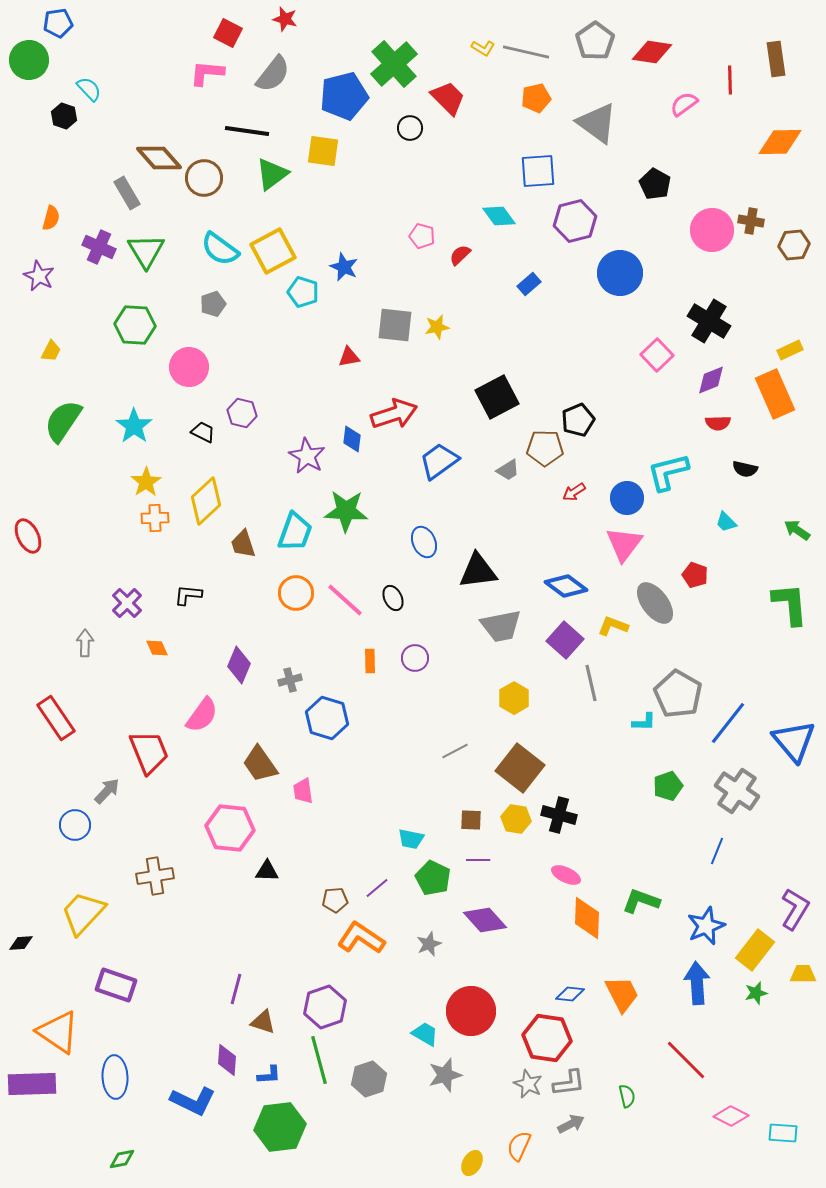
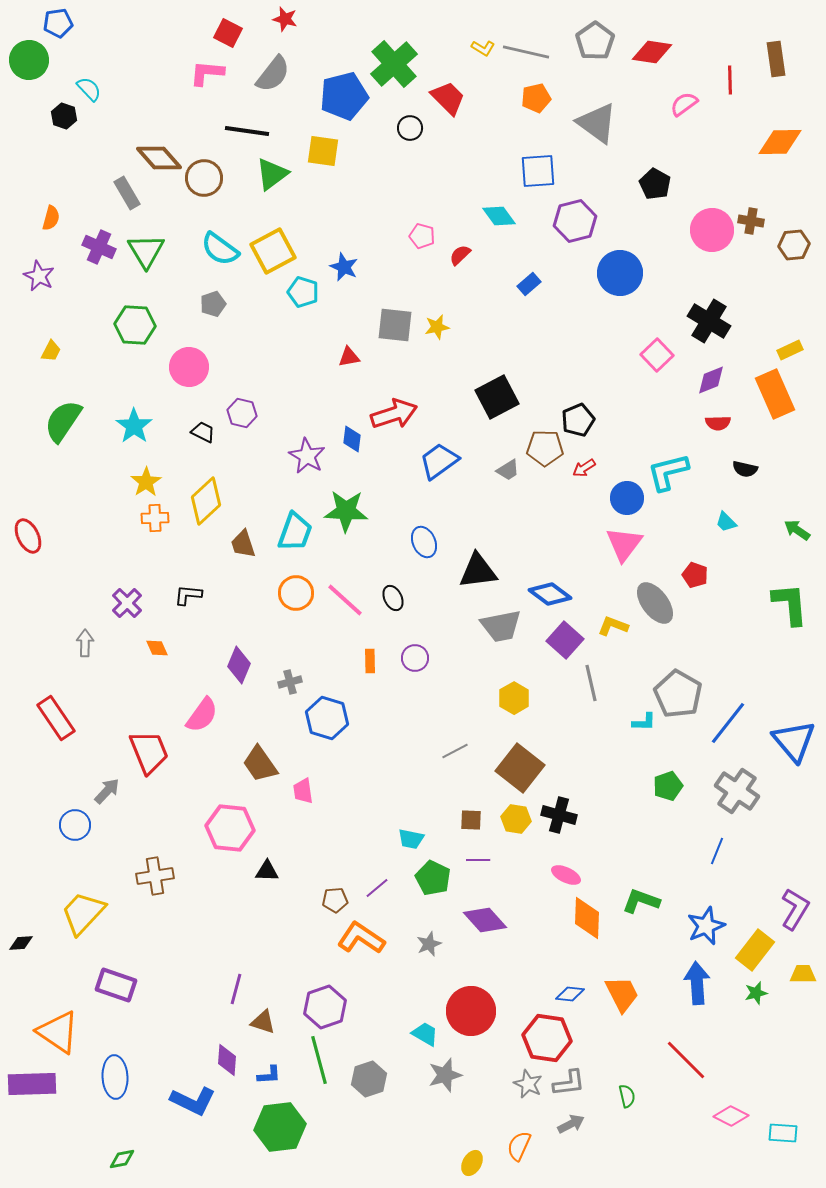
red arrow at (574, 492): moved 10 px right, 24 px up
blue diamond at (566, 586): moved 16 px left, 8 px down
gray cross at (290, 680): moved 2 px down
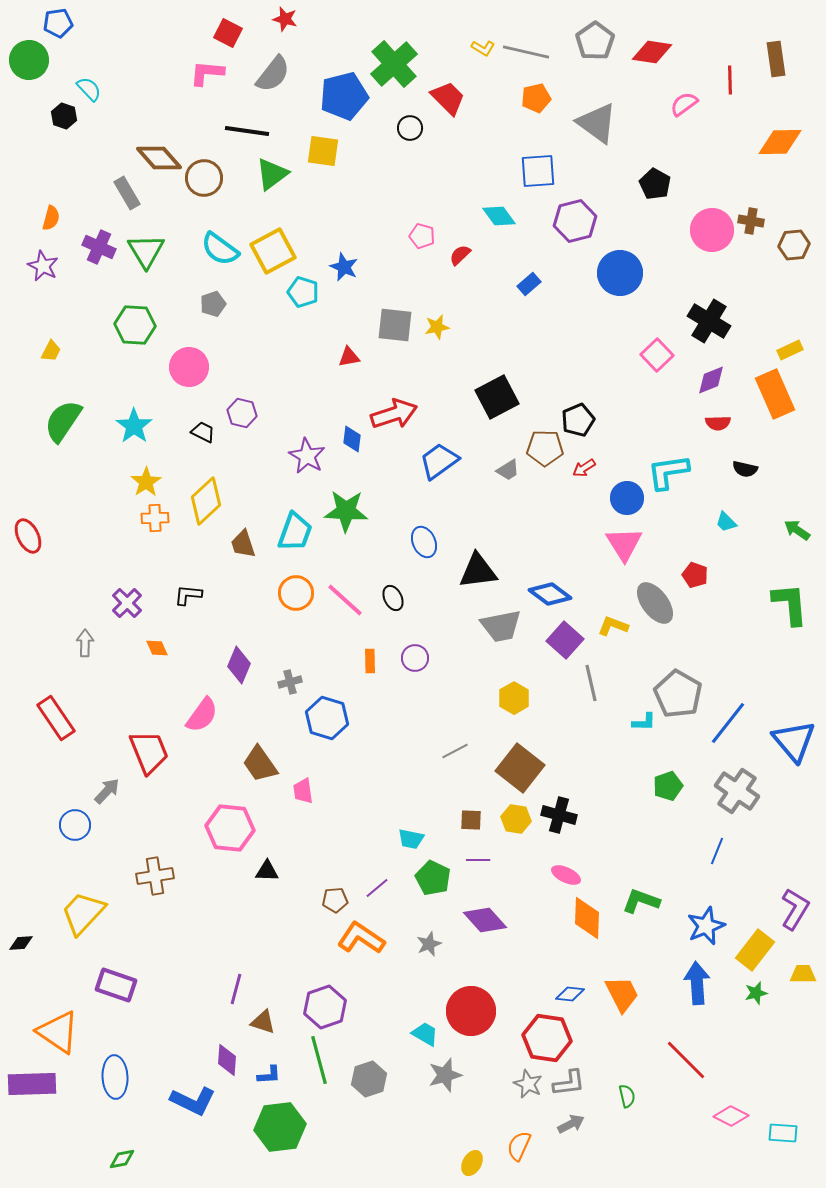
purple star at (39, 276): moved 4 px right, 10 px up
cyan L-shape at (668, 472): rotated 6 degrees clockwise
pink triangle at (624, 544): rotated 9 degrees counterclockwise
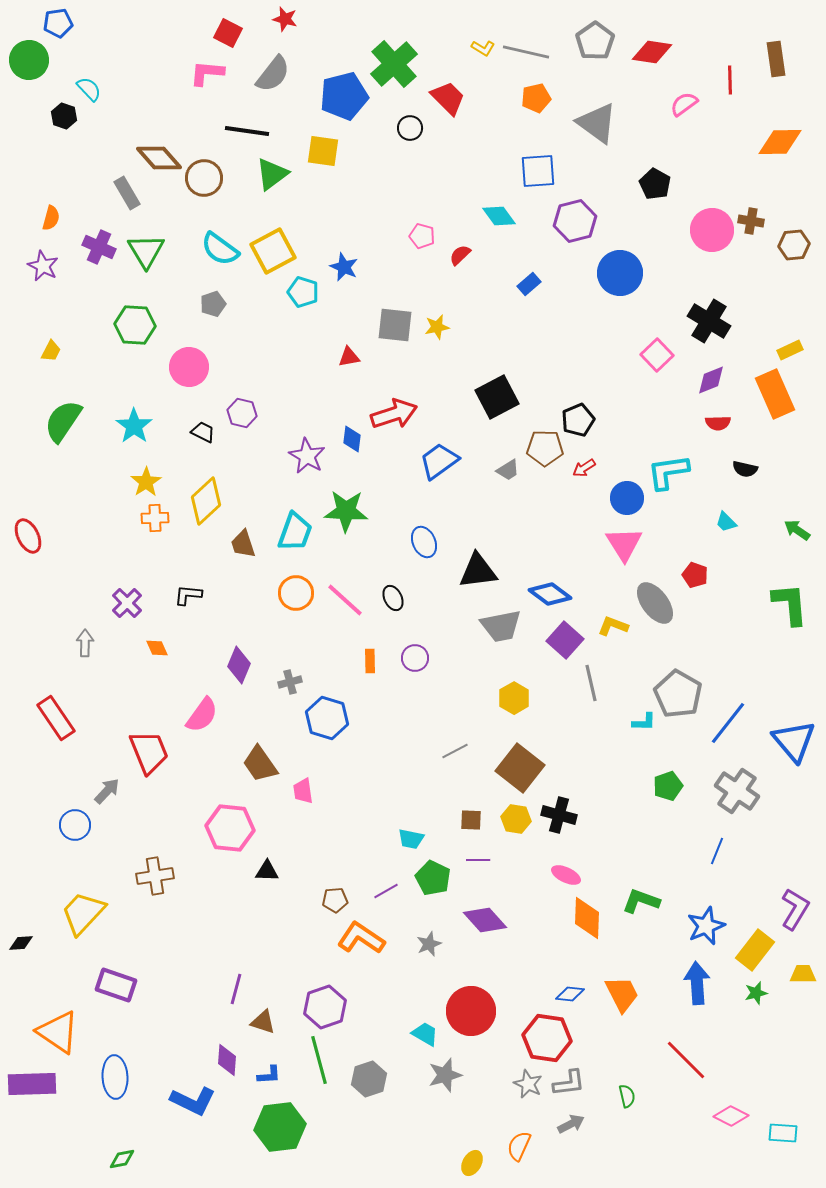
purple line at (377, 888): moved 9 px right, 3 px down; rotated 10 degrees clockwise
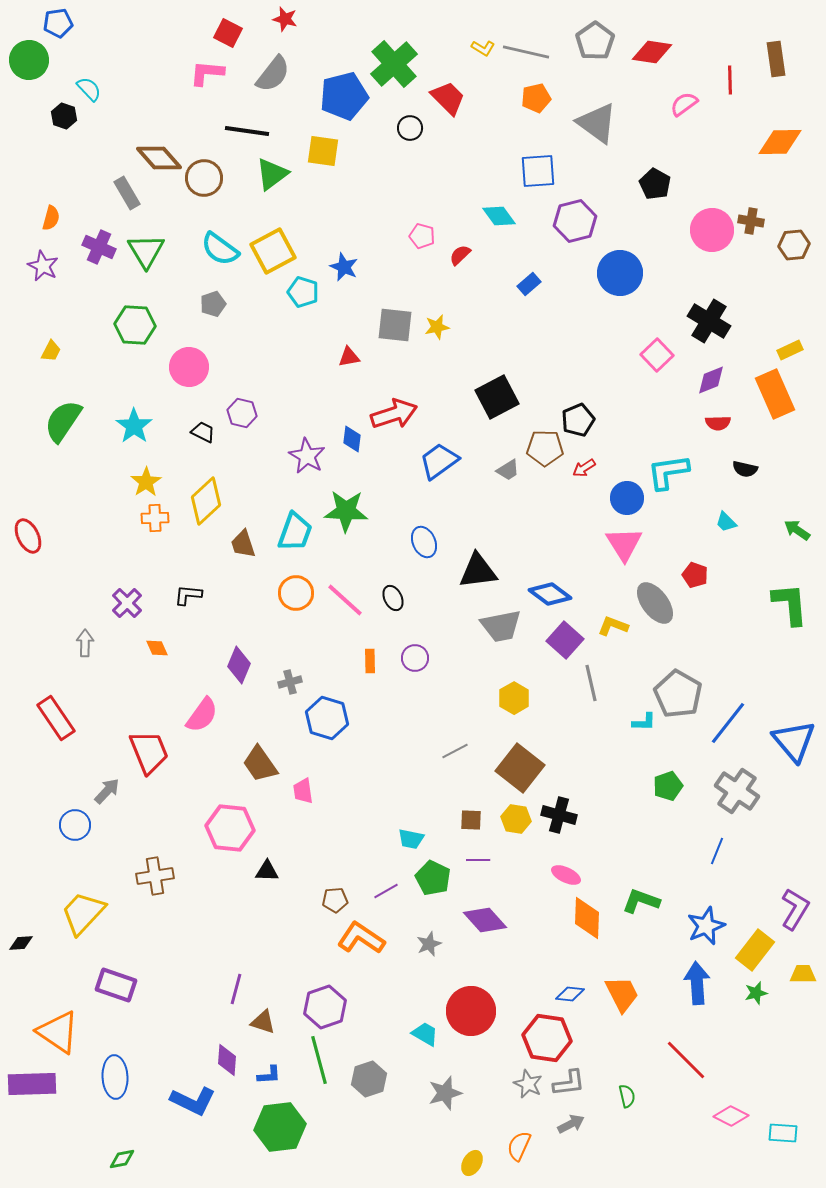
gray star at (445, 1075): moved 18 px down
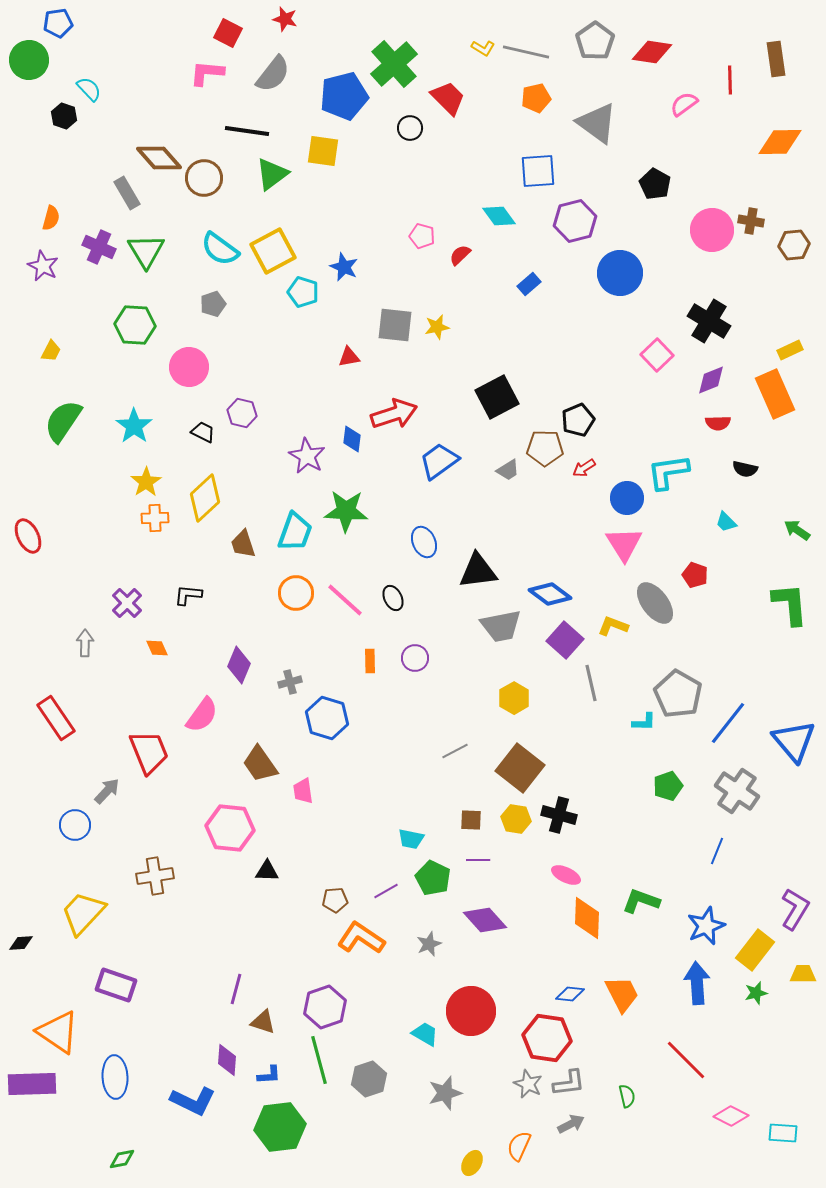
yellow diamond at (206, 501): moved 1 px left, 3 px up
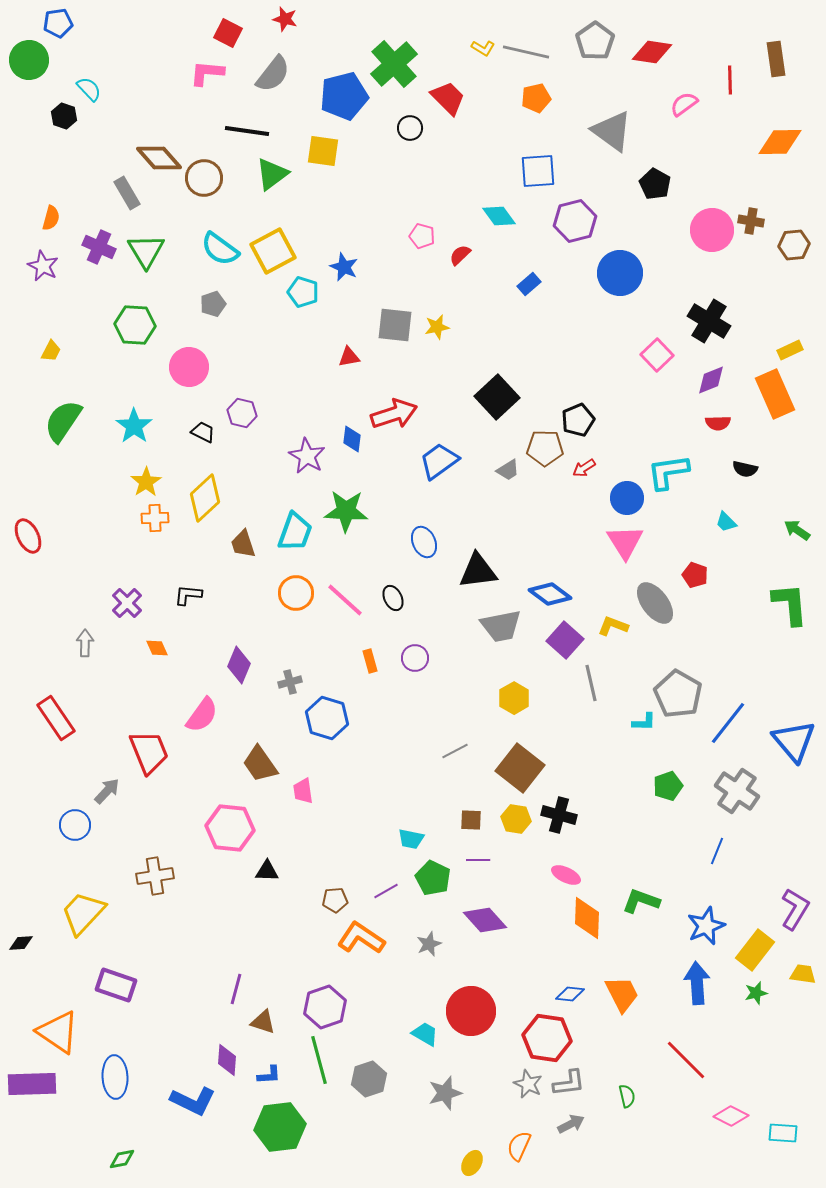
gray triangle at (597, 123): moved 15 px right, 8 px down
black square at (497, 397): rotated 15 degrees counterclockwise
pink triangle at (624, 544): moved 1 px right, 2 px up
orange rectangle at (370, 661): rotated 15 degrees counterclockwise
yellow trapezoid at (803, 974): rotated 8 degrees clockwise
